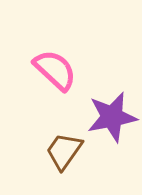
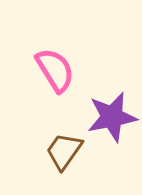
pink semicircle: rotated 15 degrees clockwise
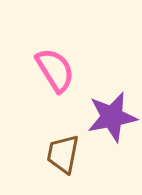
brown trapezoid: moved 1 px left, 3 px down; rotated 24 degrees counterclockwise
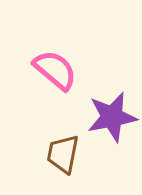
pink semicircle: rotated 18 degrees counterclockwise
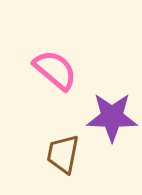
purple star: rotated 12 degrees clockwise
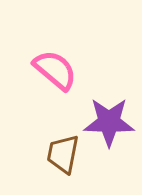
purple star: moved 3 px left, 5 px down
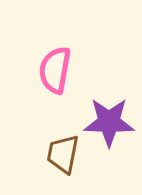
pink semicircle: rotated 120 degrees counterclockwise
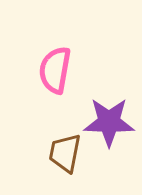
brown trapezoid: moved 2 px right, 1 px up
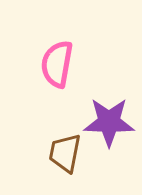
pink semicircle: moved 2 px right, 6 px up
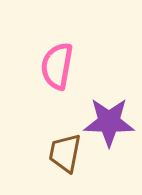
pink semicircle: moved 2 px down
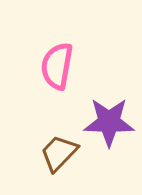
brown trapezoid: moved 6 px left; rotated 33 degrees clockwise
